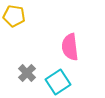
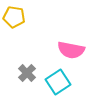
yellow pentagon: moved 1 px down
pink semicircle: moved 1 px right, 3 px down; rotated 72 degrees counterclockwise
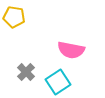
gray cross: moved 1 px left, 1 px up
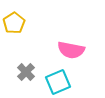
yellow pentagon: moved 6 px down; rotated 30 degrees clockwise
cyan square: rotated 10 degrees clockwise
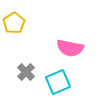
pink semicircle: moved 1 px left, 2 px up
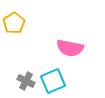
gray cross: moved 9 px down; rotated 18 degrees counterclockwise
cyan square: moved 5 px left, 1 px up
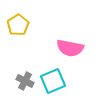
yellow pentagon: moved 4 px right, 2 px down
gray cross: moved 1 px left
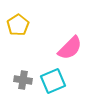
pink semicircle: rotated 56 degrees counterclockwise
gray cross: moved 2 px left, 1 px up; rotated 18 degrees counterclockwise
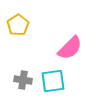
cyan square: rotated 15 degrees clockwise
